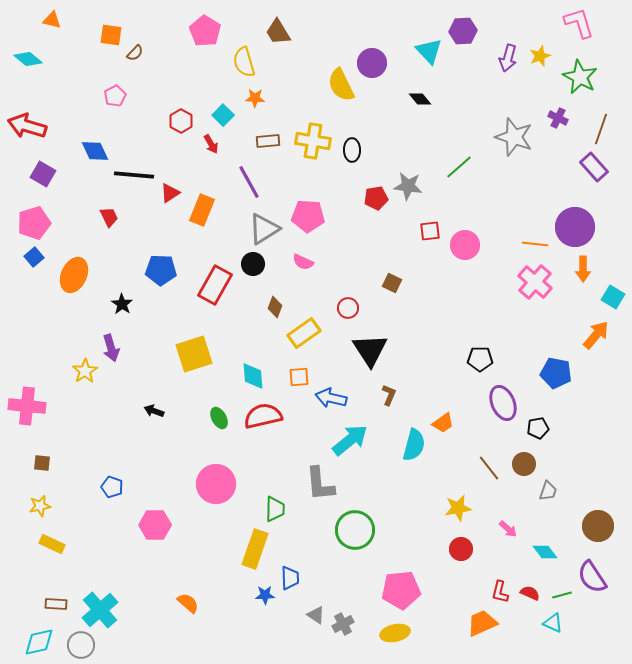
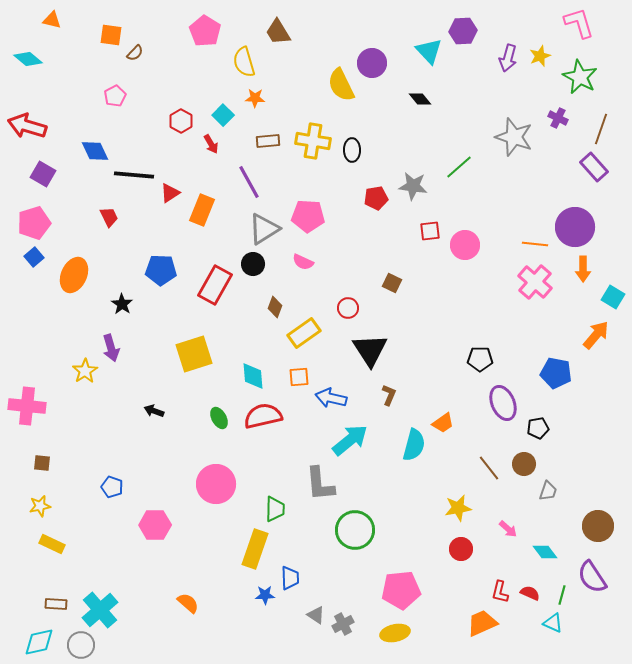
gray star at (408, 186): moved 5 px right
green line at (562, 595): rotated 60 degrees counterclockwise
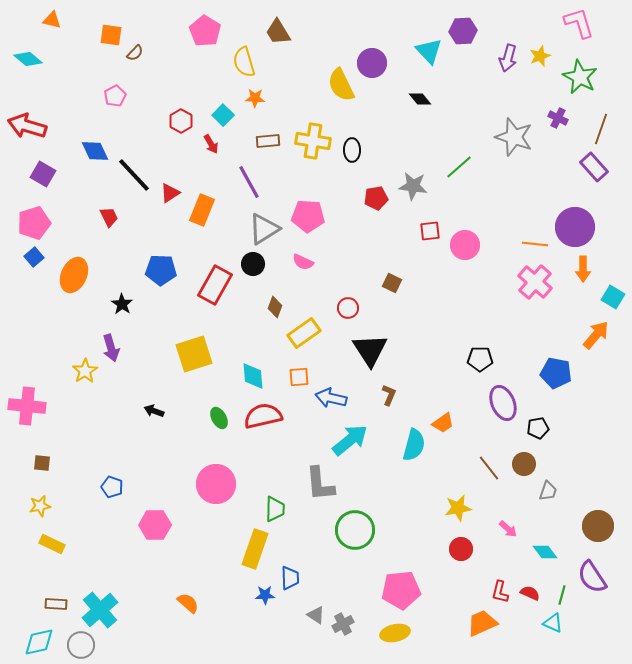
black line at (134, 175): rotated 42 degrees clockwise
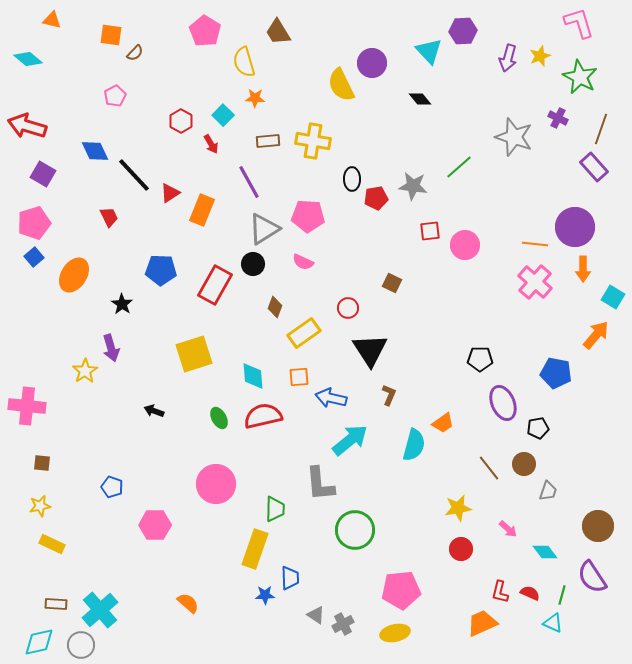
black ellipse at (352, 150): moved 29 px down
orange ellipse at (74, 275): rotated 8 degrees clockwise
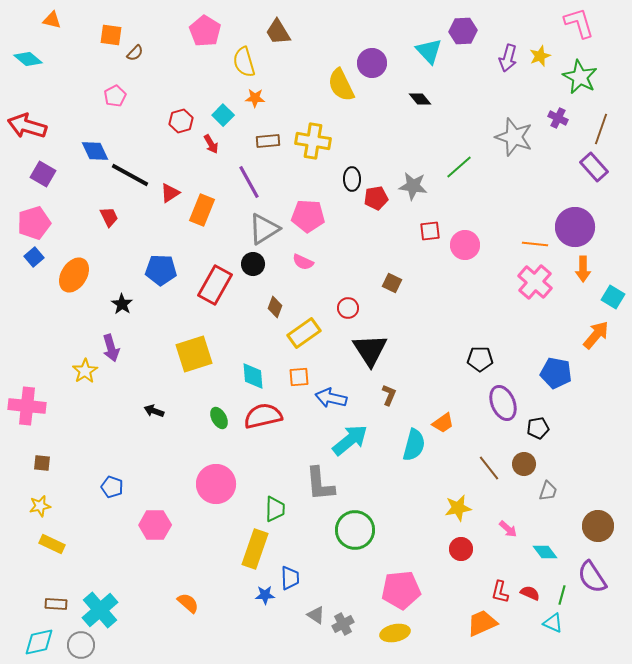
red hexagon at (181, 121): rotated 15 degrees clockwise
black line at (134, 175): moved 4 px left; rotated 18 degrees counterclockwise
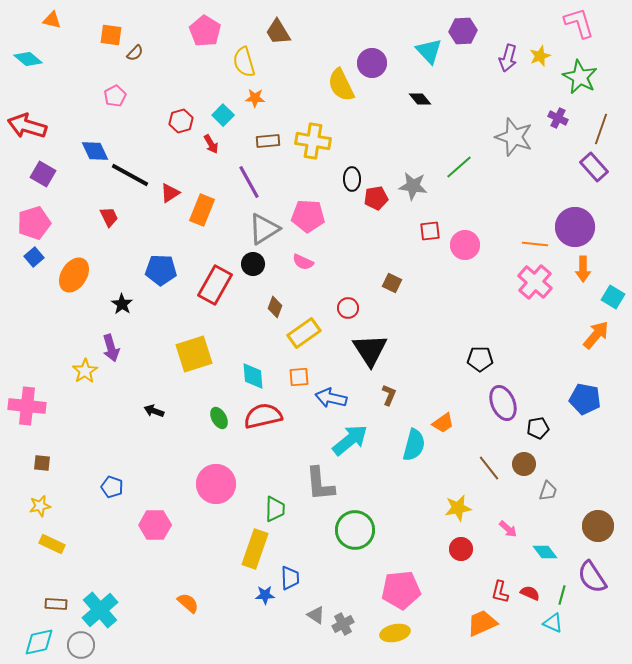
blue pentagon at (556, 373): moved 29 px right, 26 px down
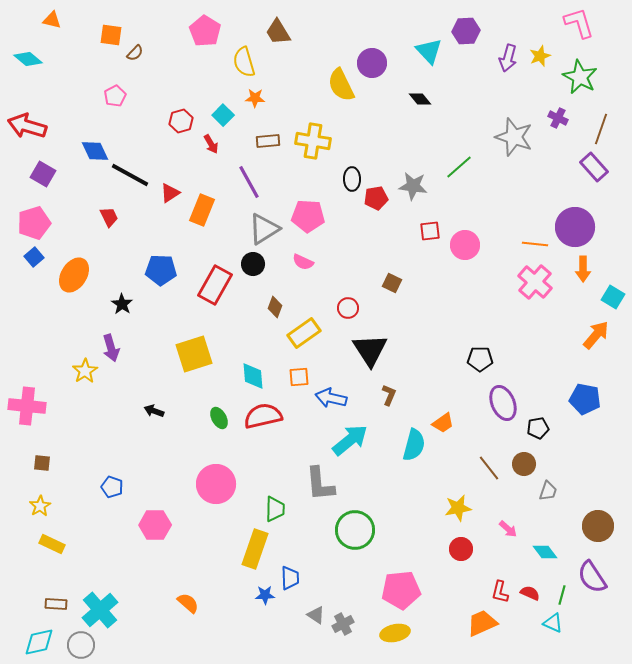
purple hexagon at (463, 31): moved 3 px right
yellow star at (40, 506): rotated 20 degrees counterclockwise
